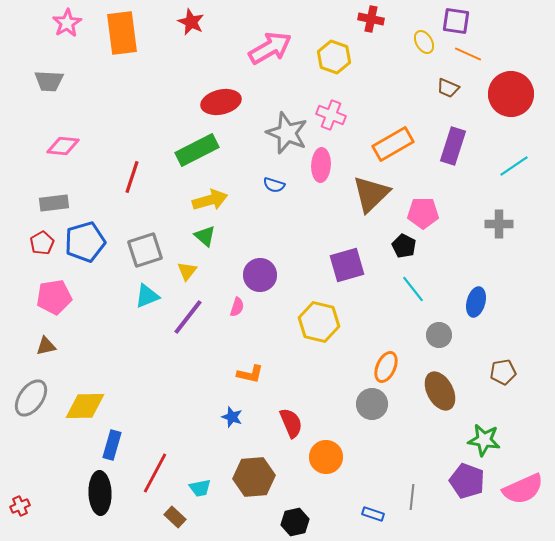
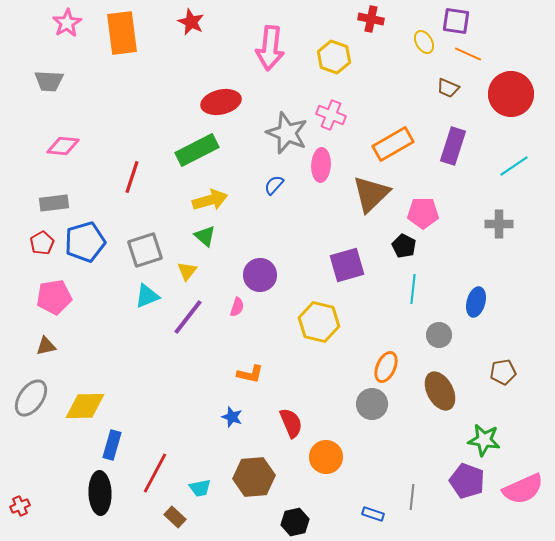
pink arrow at (270, 48): rotated 126 degrees clockwise
blue semicircle at (274, 185): rotated 115 degrees clockwise
cyan line at (413, 289): rotated 44 degrees clockwise
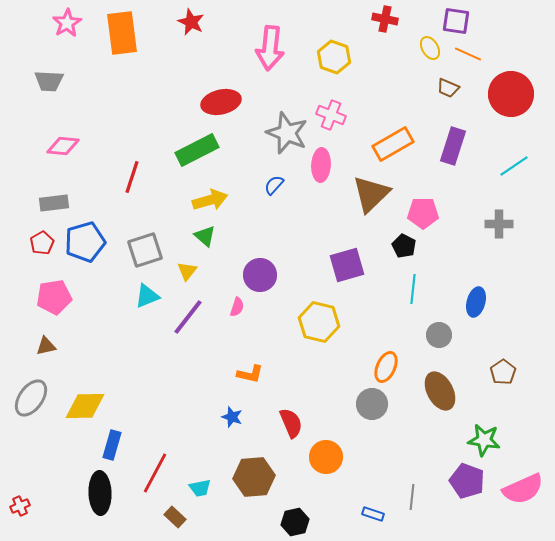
red cross at (371, 19): moved 14 px right
yellow ellipse at (424, 42): moved 6 px right, 6 px down
brown pentagon at (503, 372): rotated 25 degrees counterclockwise
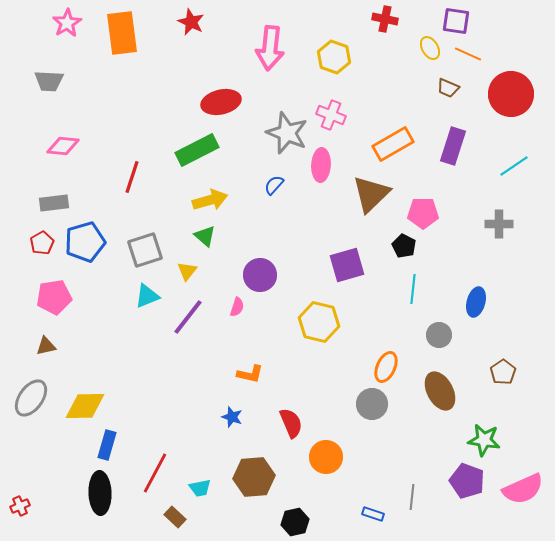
blue rectangle at (112, 445): moved 5 px left
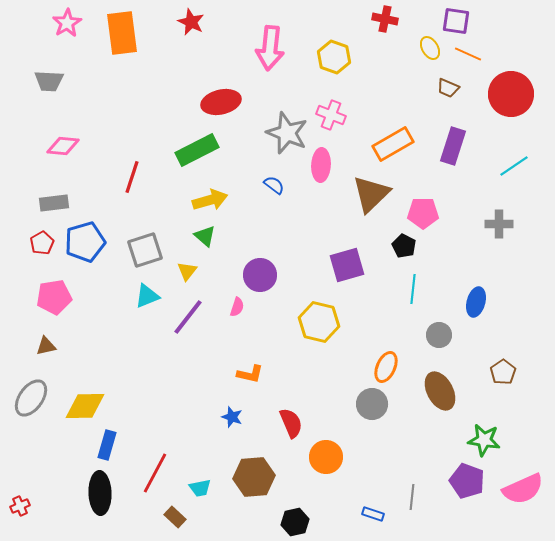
blue semicircle at (274, 185): rotated 85 degrees clockwise
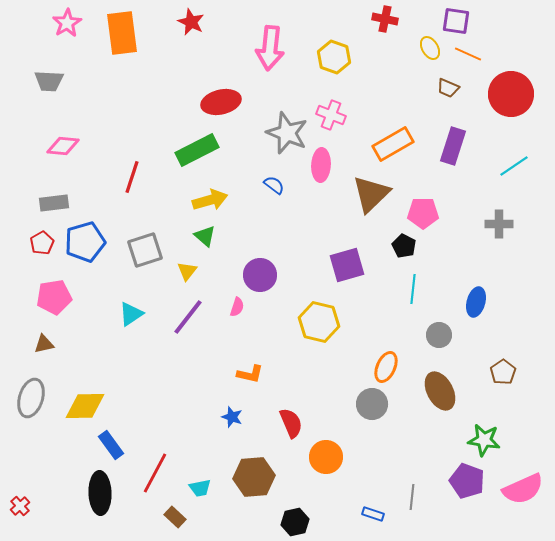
cyan triangle at (147, 296): moved 16 px left, 18 px down; rotated 12 degrees counterclockwise
brown triangle at (46, 346): moved 2 px left, 2 px up
gray ellipse at (31, 398): rotated 18 degrees counterclockwise
blue rectangle at (107, 445): moved 4 px right; rotated 52 degrees counterclockwise
red cross at (20, 506): rotated 18 degrees counterclockwise
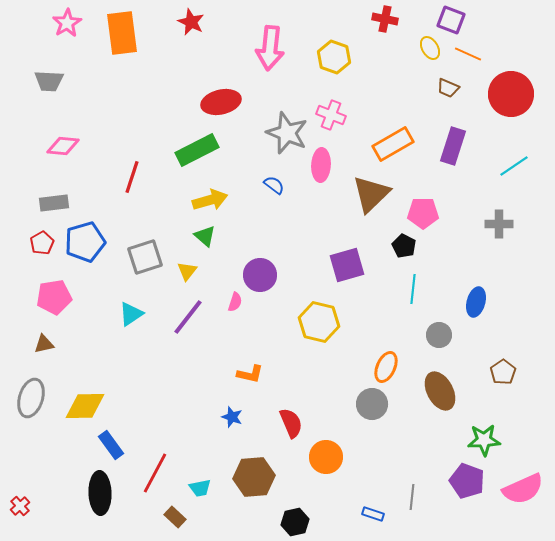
purple square at (456, 21): moved 5 px left, 1 px up; rotated 12 degrees clockwise
gray square at (145, 250): moved 7 px down
pink semicircle at (237, 307): moved 2 px left, 5 px up
green star at (484, 440): rotated 12 degrees counterclockwise
